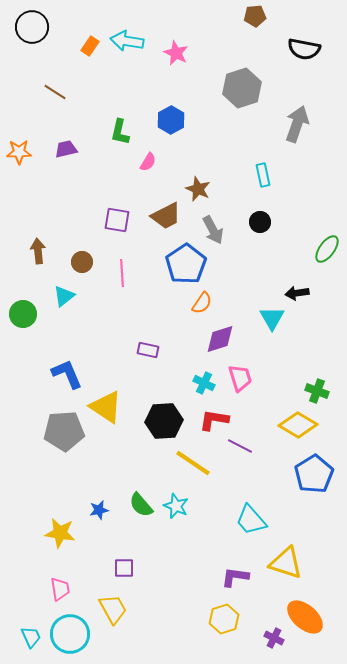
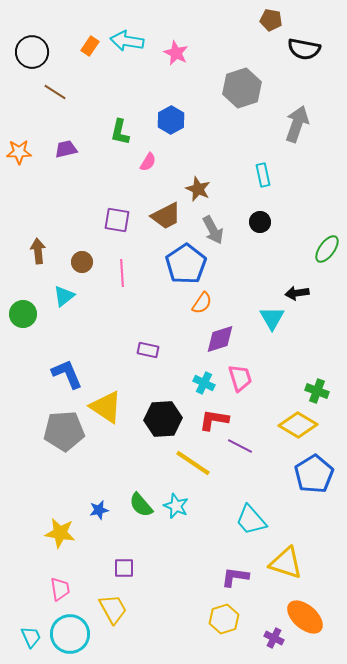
brown pentagon at (255, 16): moved 16 px right, 4 px down; rotated 15 degrees clockwise
black circle at (32, 27): moved 25 px down
black hexagon at (164, 421): moved 1 px left, 2 px up
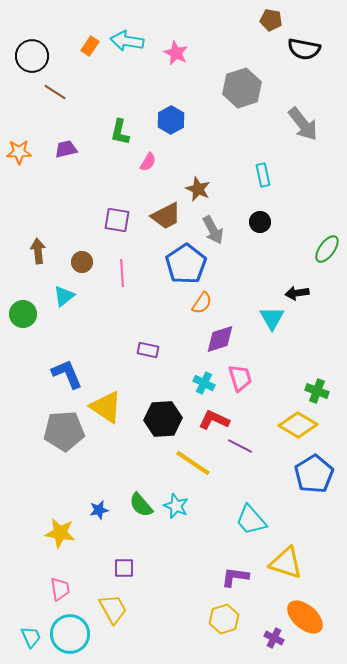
black circle at (32, 52): moved 4 px down
gray arrow at (297, 124): moved 6 px right; rotated 123 degrees clockwise
red L-shape at (214, 420): rotated 16 degrees clockwise
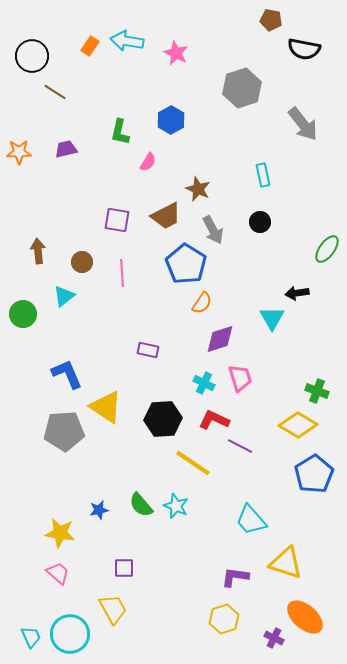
blue pentagon at (186, 264): rotated 6 degrees counterclockwise
pink trapezoid at (60, 589): moved 2 px left, 16 px up; rotated 40 degrees counterclockwise
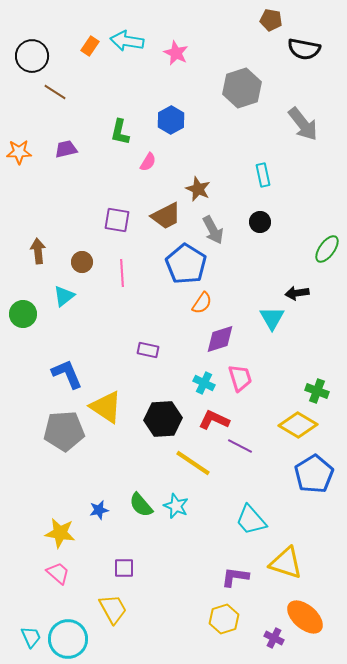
cyan circle at (70, 634): moved 2 px left, 5 px down
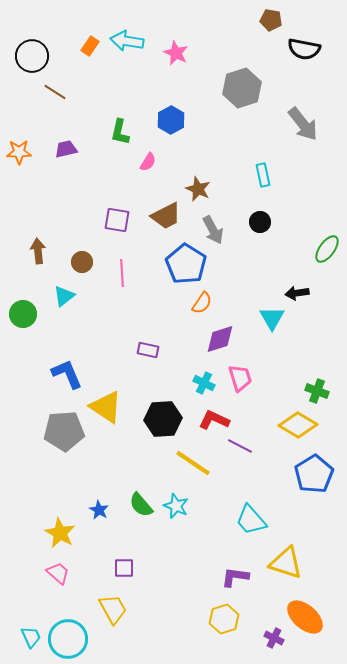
blue star at (99, 510): rotated 30 degrees counterclockwise
yellow star at (60, 533): rotated 20 degrees clockwise
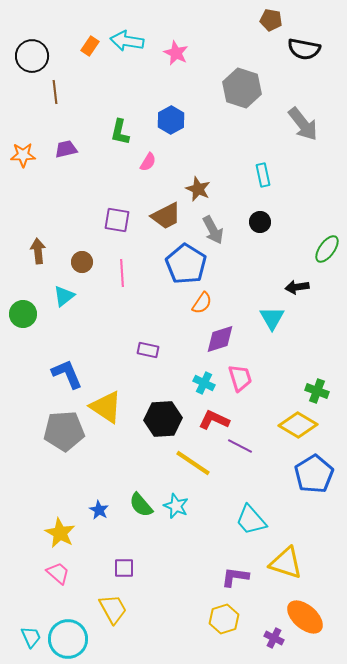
gray hexagon at (242, 88): rotated 24 degrees counterclockwise
brown line at (55, 92): rotated 50 degrees clockwise
orange star at (19, 152): moved 4 px right, 3 px down
black arrow at (297, 293): moved 6 px up
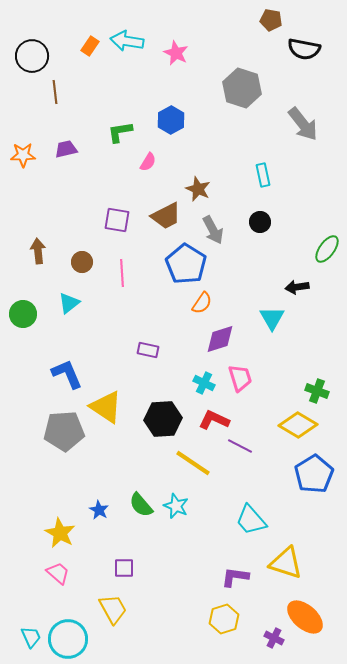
green L-shape at (120, 132): rotated 68 degrees clockwise
cyan triangle at (64, 296): moved 5 px right, 7 px down
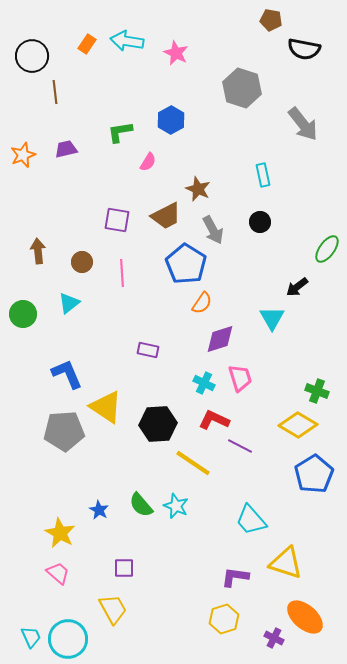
orange rectangle at (90, 46): moved 3 px left, 2 px up
orange star at (23, 155): rotated 20 degrees counterclockwise
black arrow at (297, 287): rotated 30 degrees counterclockwise
black hexagon at (163, 419): moved 5 px left, 5 px down
